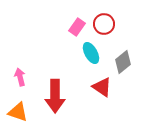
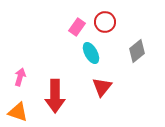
red circle: moved 1 px right, 2 px up
gray diamond: moved 14 px right, 11 px up
pink arrow: rotated 30 degrees clockwise
red triangle: rotated 35 degrees clockwise
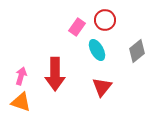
red circle: moved 2 px up
cyan ellipse: moved 6 px right, 3 px up
pink arrow: moved 1 px right, 1 px up
red arrow: moved 22 px up
orange triangle: moved 3 px right, 10 px up
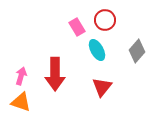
pink rectangle: rotated 66 degrees counterclockwise
gray diamond: rotated 10 degrees counterclockwise
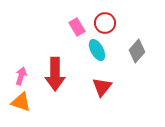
red circle: moved 3 px down
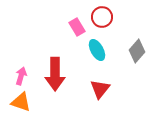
red circle: moved 3 px left, 6 px up
red triangle: moved 2 px left, 2 px down
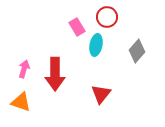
red circle: moved 5 px right
cyan ellipse: moved 1 px left, 5 px up; rotated 40 degrees clockwise
pink arrow: moved 3 px right, 7 px up
red triangle: moved 1 px right, 5 px down
